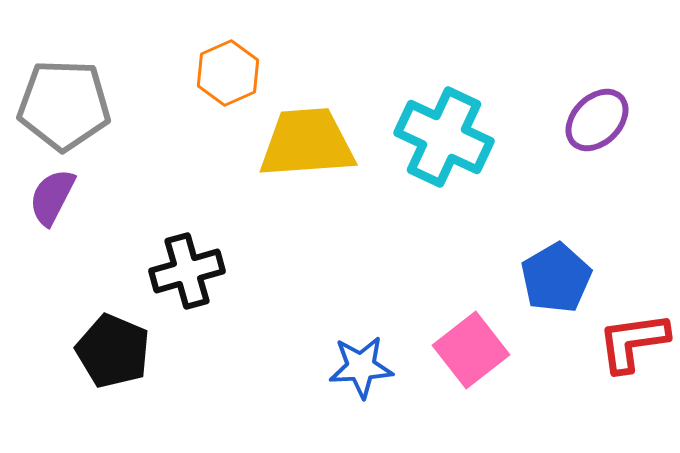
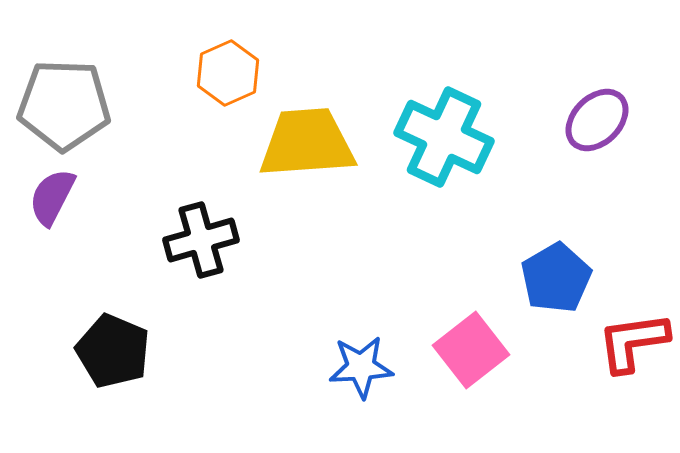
black cross: moved 14 px right, 31 px up
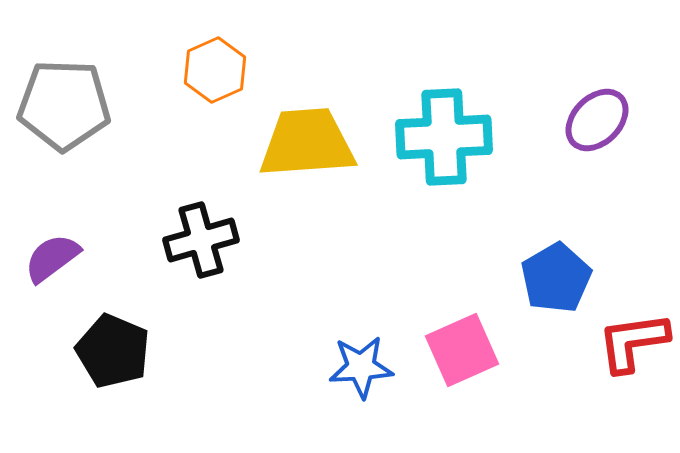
orange hexagon: moved 13 px left, 3 px up
cyan cross: rotated 28 degrees counterclockwise
purple semicircle: moved 61 px down; rotated 26 degrees clockwise
pink square: moved 9 px left; rotated 14 degrees clockwise
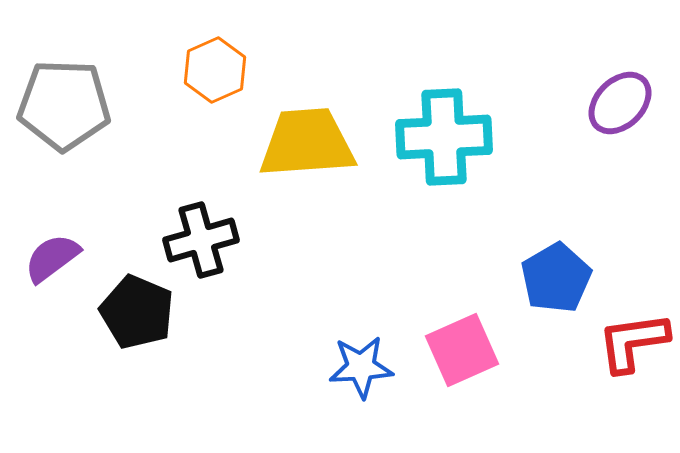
purple ellipse: moved 23 px right, 17 px up
black pentagon: moved 24 px right, 39 px up
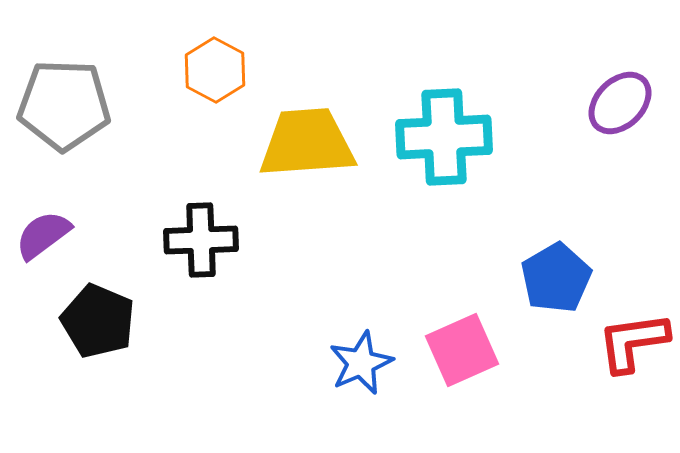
orange hexagon: rotated 8 degrees counterclockwise
black cross: rotated 14 degrees clockwise
purple semicircle: moved 9 px left, 23 px up
black pentagon: moved 39 px left, 9 px down
blue star: moved 4 px up; rotated 20 degrees counterclockwise
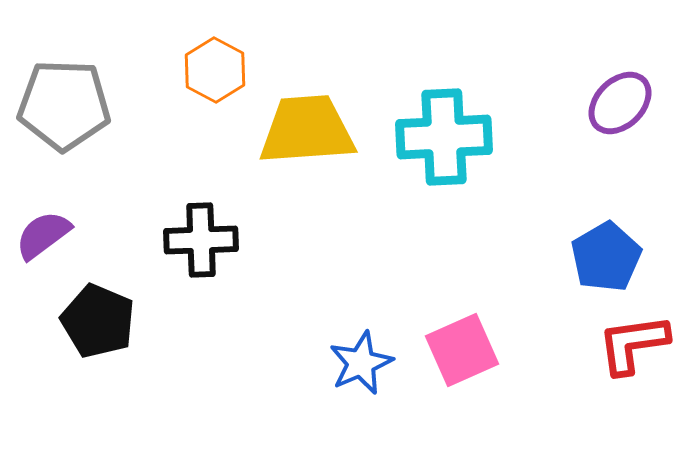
yellow trapezoid: moved 13 px up
blue pentagon: moved 50 px right, 21 px up
red L-shape: moved 2 px down
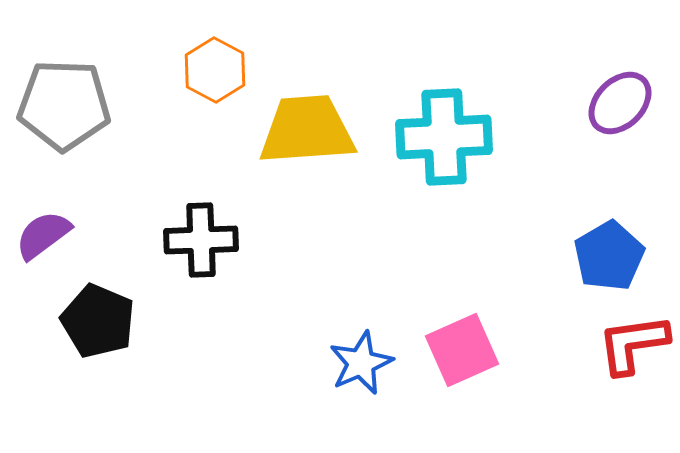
blue pentagon: moved 3 px right, 1 px up
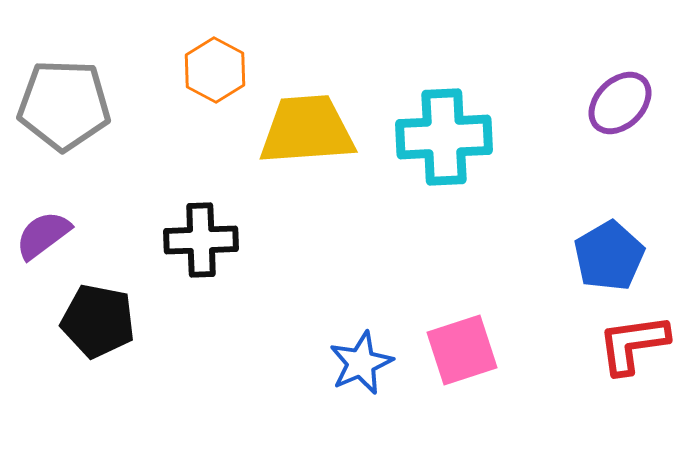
black pentagon: rotated 12 degrees counterclockwise
pink square: rotated 6 degrees clockwise
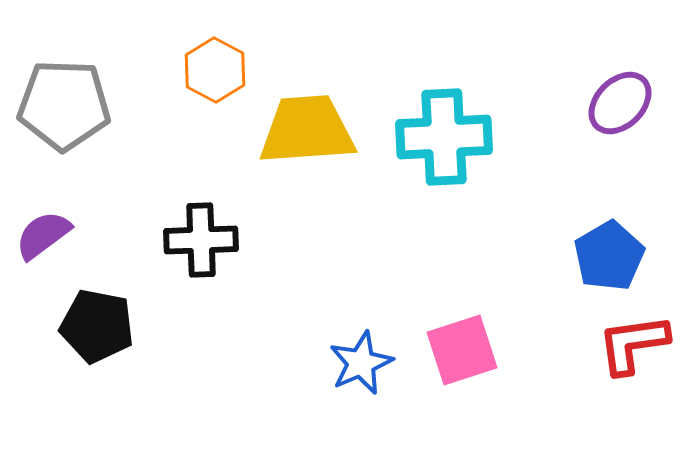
black pentagon: moved 1 px left, 5 px down
